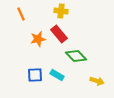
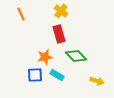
yellow cross: rotated 32 degrees clockwise
red rectangle: rotated 24 degrees clockwise
orange star: moved 7 px right, 18 px down
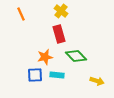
cyan rectangle: rotated 24 degrees counterclockwise
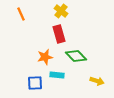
blue square: moved 8 px down
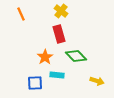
orange star: rotated 21 degrees counterclockwise
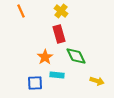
orange line: moved 3 px up
green diamond: rotated 20 degrees clockwise
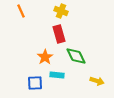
yellow cross: rotated 16 degrees counterclockwise
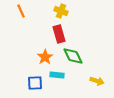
green diamond: moved 3 px left
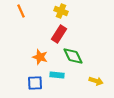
red rectangle: rotated 48 degrees clockwise
orange star: moved 5 px left; rotated 21 degrees counterclockwise
yellow arrow: moved 1 px left
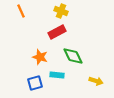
red rectangle: moved 2 px left, 2 px up; rotated 30 degrees clockwise
blue square: rotated 14 degrees counterclockwise
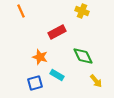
yellow cross: moved 21 px right
green diamond: moved 10 px right
cyan rectangle: rotated 24 degrees clockwise
yellow arrow: rotated 32 degrees clockwise
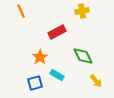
yellow cross: rotated 32 degrees counterclockwise
orange star: rotated 21 degrees clockwise
